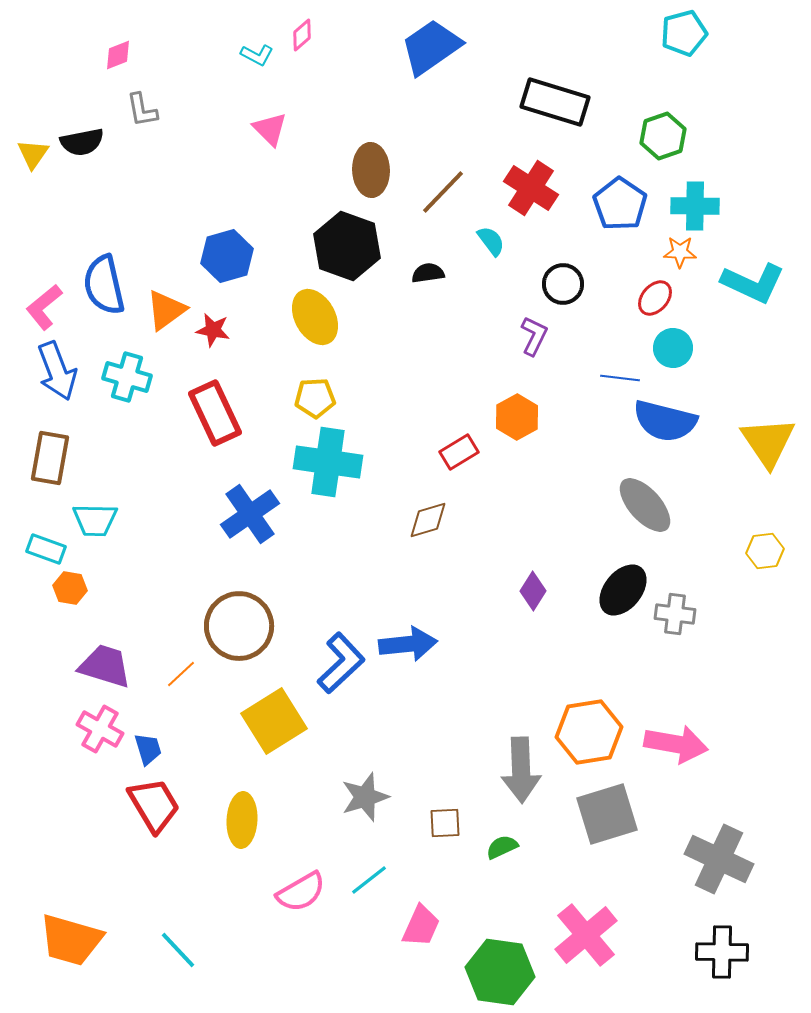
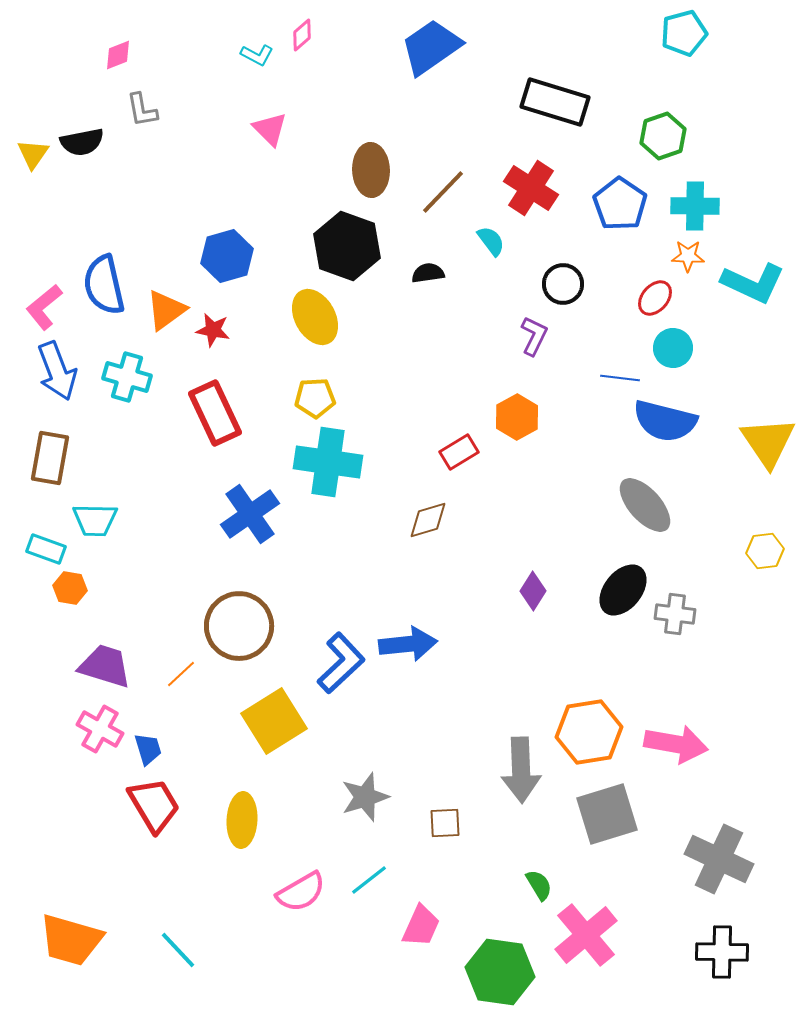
orange star at (680, 252): moved 8 px right, 4 px down
green semicircle at (502, 847): moved 37 px right, 38 px down; rotated 84 degrees clockwise
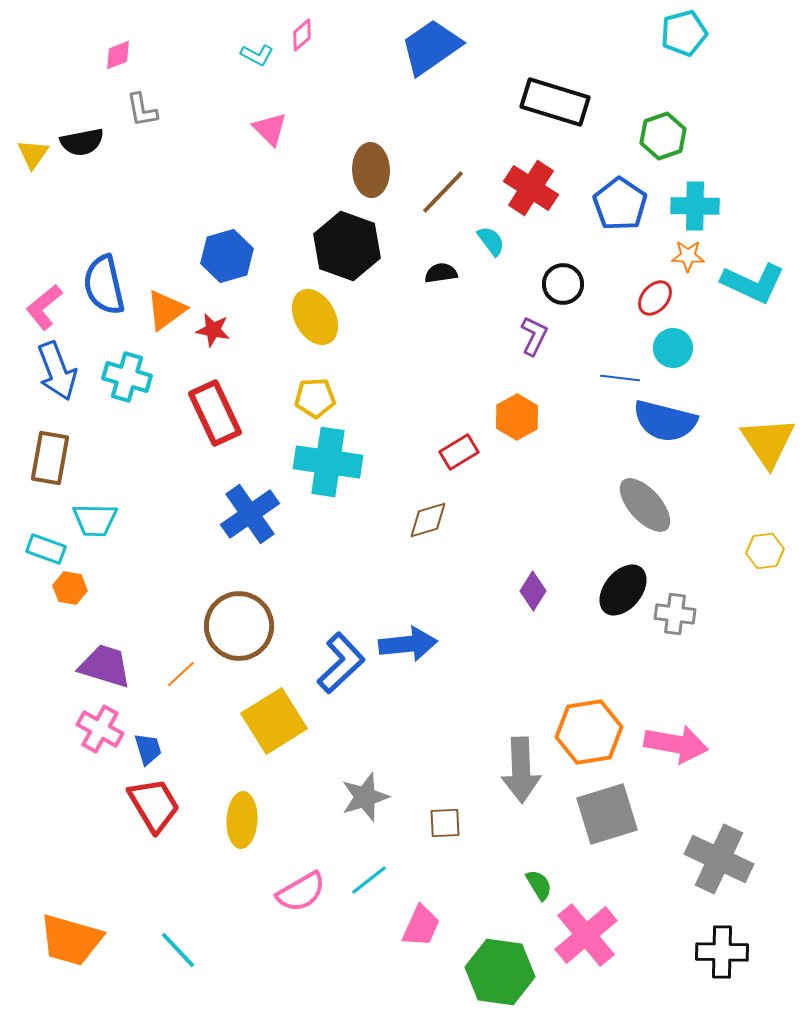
black semicircle at (428, 273): moved 13 px right
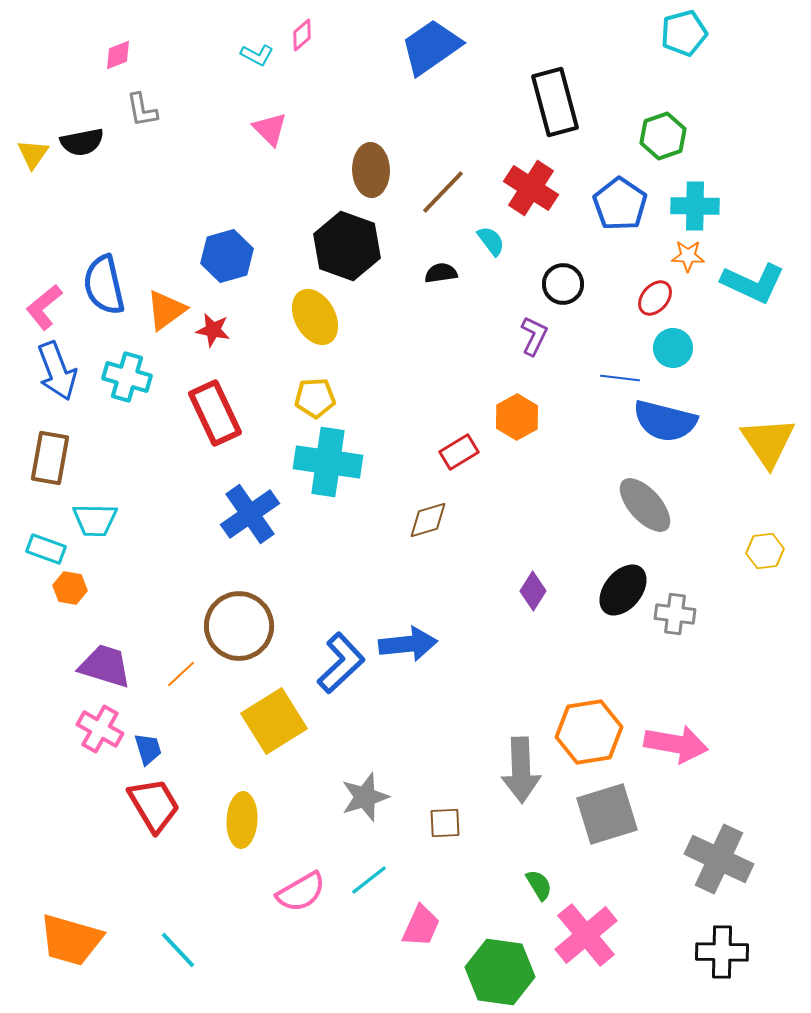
black rectangle at (555, 102): rotated 58 degrees clockwise
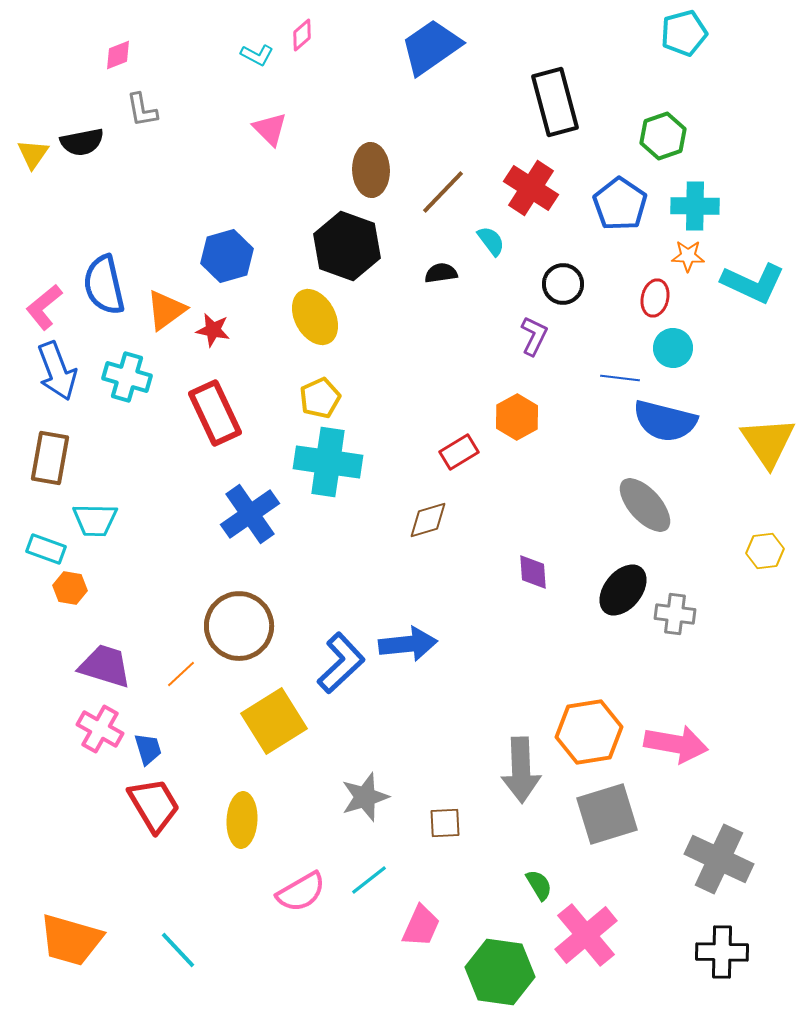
red ellipse at (655, 298): rotated 27 degrees counterclockwise
yellow pentagon at (315, 398): moved 5 px right; rotated 21 degrees counterclockwise
purple diamond at (533, 591): moved 19 px up; rotated 36 degrees counterclockwise
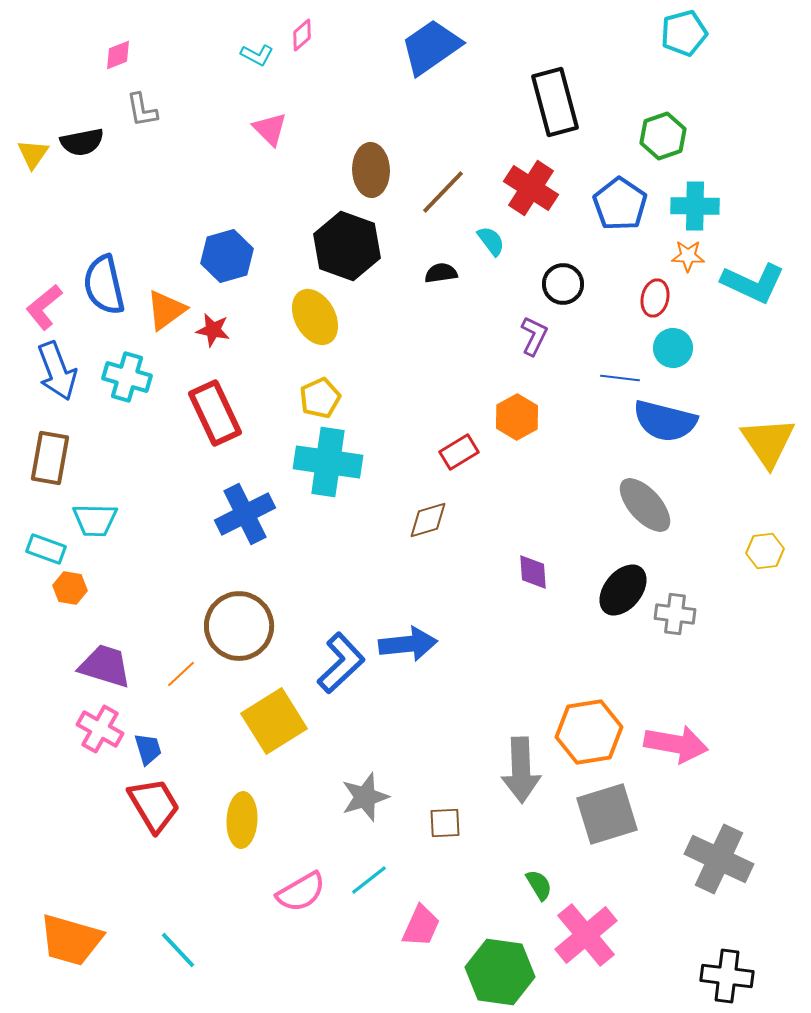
blue cross at (250, 514): moved 5 px left; rotated 8 degrees clockwise
black cross at (722, 952): moved 5 px right, 24 px down; rotated 6 degrees clockwise
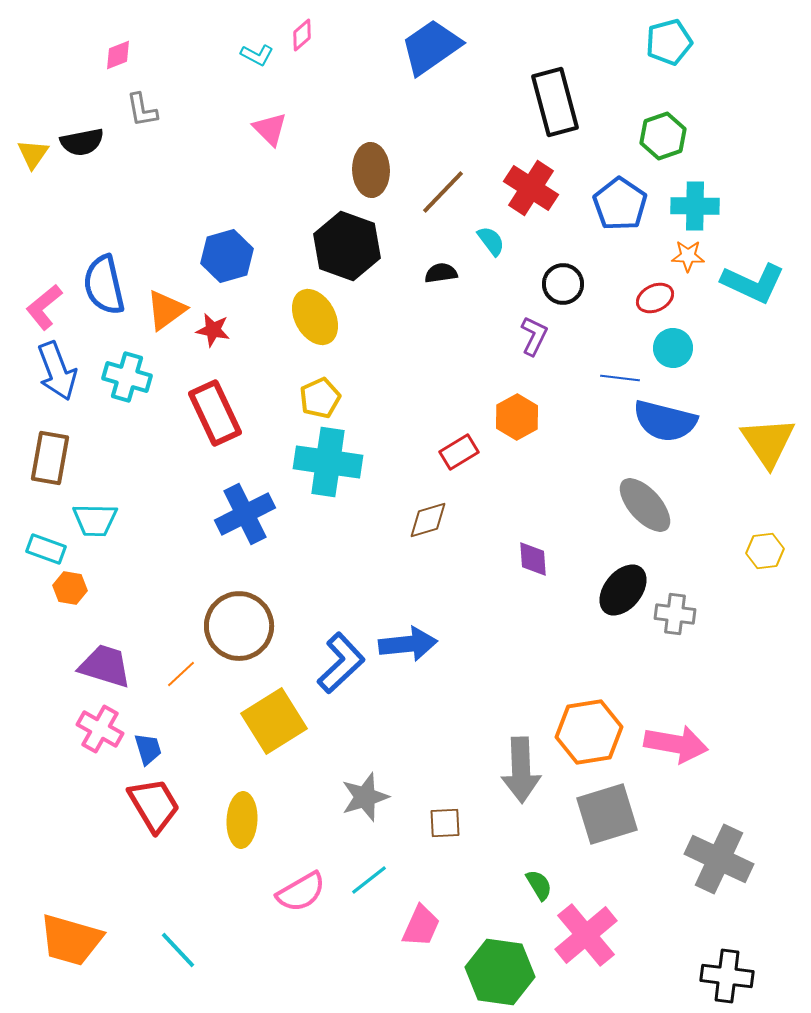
cyan pentagon at (684, 33): moved 15 px left, 9 px down
red ellipse at (655, 298): rotated 51 degrees clockwise
purple diamond at (533, 572): moved 13 px up
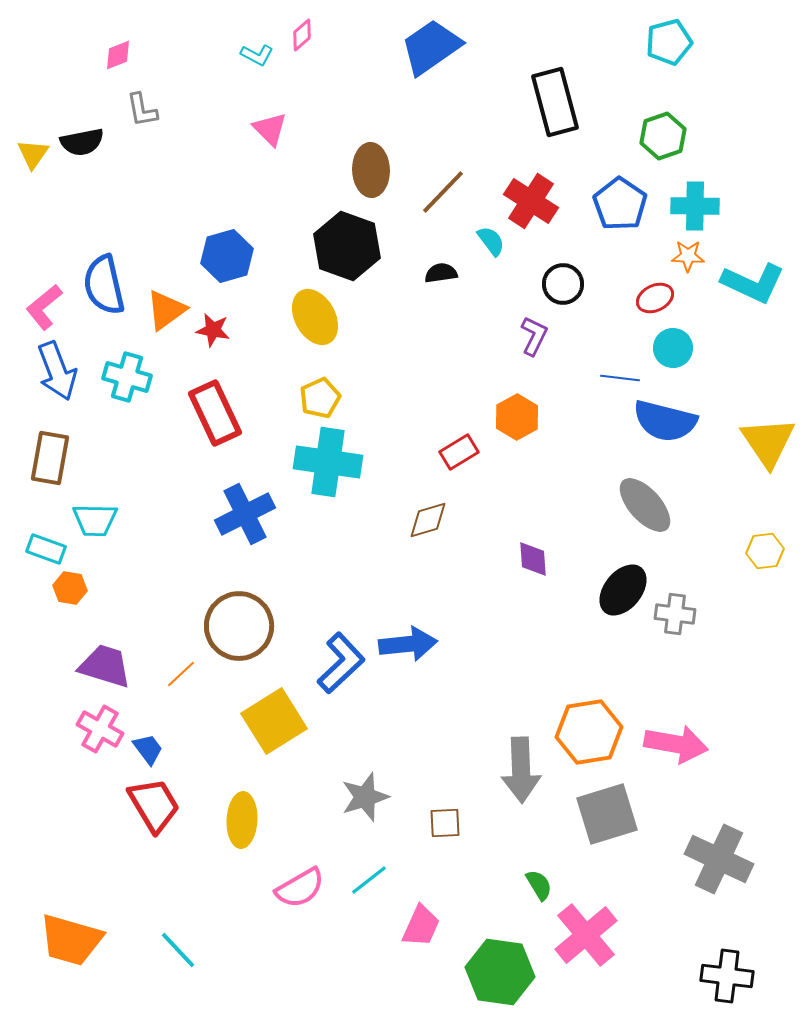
red cross at (531, 188): moved 13 px down
blue trapezoid at (148, 749): rotated 20 degrees counterclockwise
pink semicircle at (301, 892): moved 1 px left, 4 px up
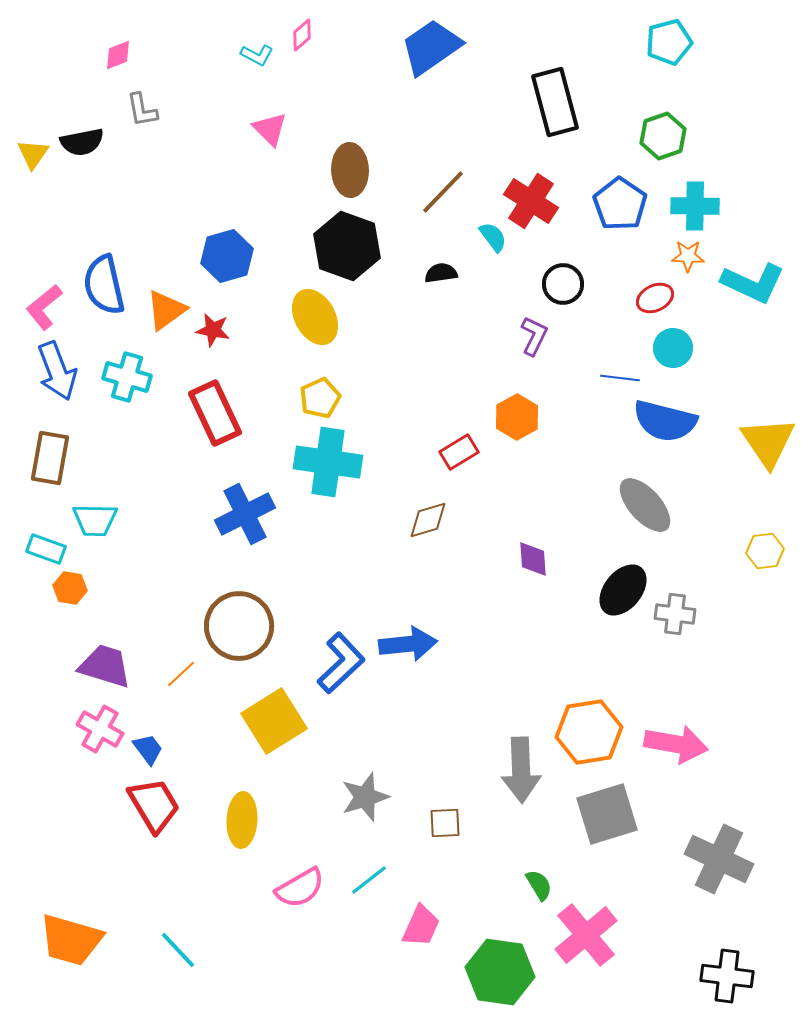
brown ellipse at (371, 170): moved 21 px left
cyan semicircle at (491, 241): moved 2 px right, 4 px up
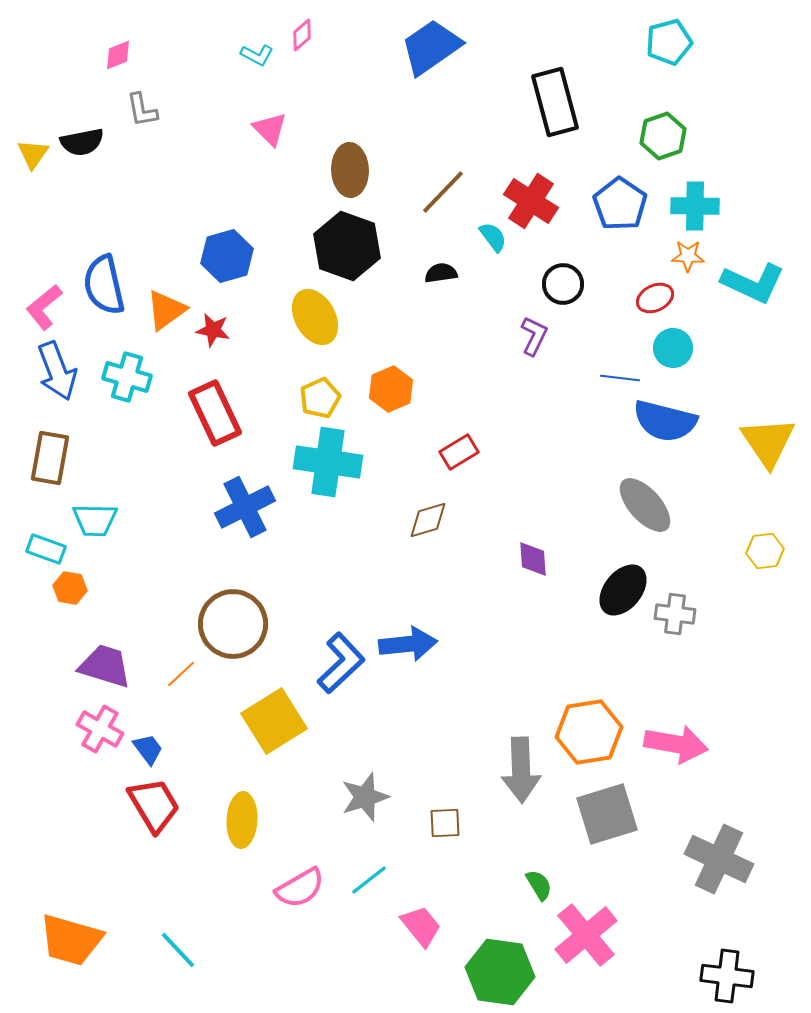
orange hexagon at (517, 417): moved 126 px left, 28 px up; rotated 6 degrees clockwise
blue cross at (245, 514): moved 7 px up
brown circle at (239, 626): moved 6 px left, 2 px up
pink trapezoid at (421, 926): rotated 63 degrees counterclockwise
